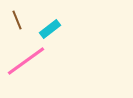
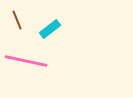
pink line: rotated 48 degrees clockwise
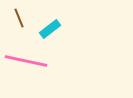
brown line: moved 2 px right, 2 px up
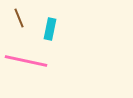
cyan rectangle: rotated 40 degrees counterclockwise
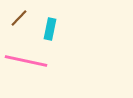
brown line: rotated 66 degrees clockwise
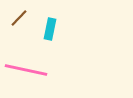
pink line: moved 9 px down
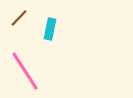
pink line: moved 1 px left, 1 px down; rotated 45 degrees clockwise
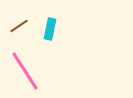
brown line: moved 8 px down; rotated 12 degrees clockwise
